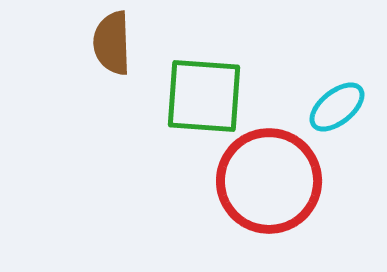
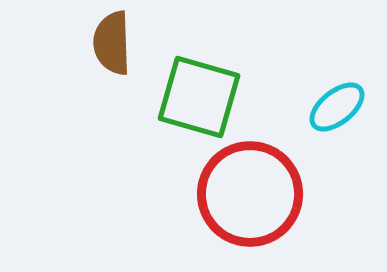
green square: moved 5 px left, 1 px down; rotated 12 degrees clockwise
red circle: moved 19 px left, 13 px down
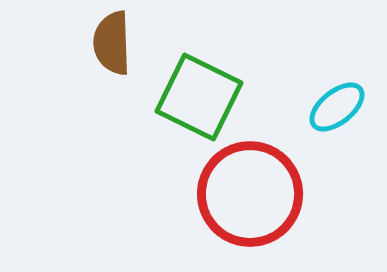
green square: rotated 10 degrees clockwise
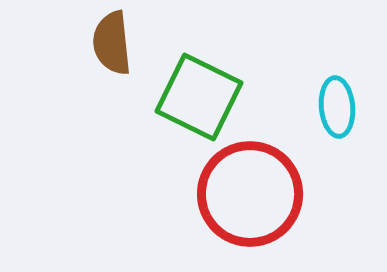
brown semicircle: rotated 4 degrees counterclockwise
cyan ellipse: rotated 56 degrees counterclockwise
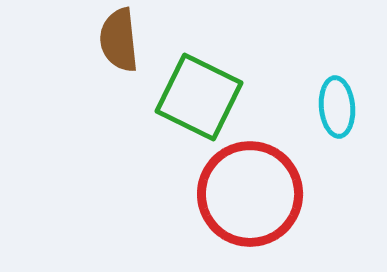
brown semicircle: moved 7 px right, 3 px up
